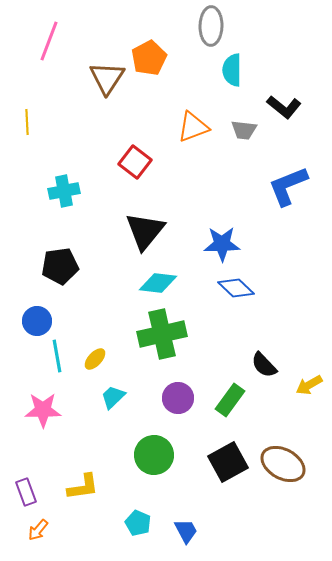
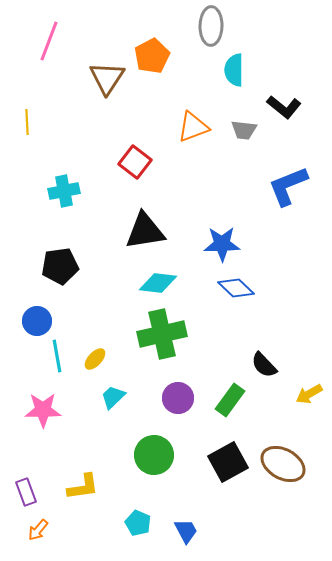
orange pentagon: moved 3 px right, 2 px up
cyan semicircle: moved 2 px right
black triangle: rotated 42 degrees clockwise
yellow arrow: moved 9 px down
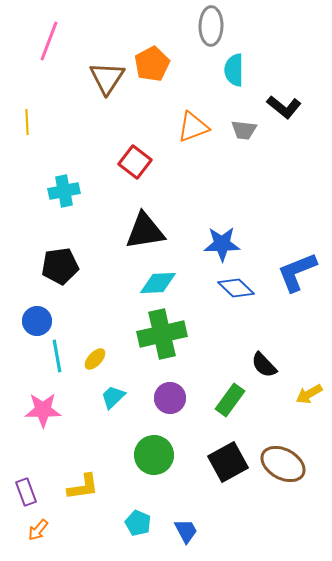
orange pentagon: moved 8 px down
blue L-shape: moved 9 px right, 86 px down
cyan diamond: rotated 9 degrees counterclockwise
purple circle: moved 8 px left
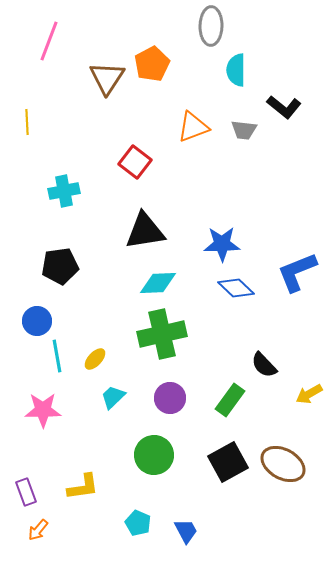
cyan semicircle: moved 2 px right
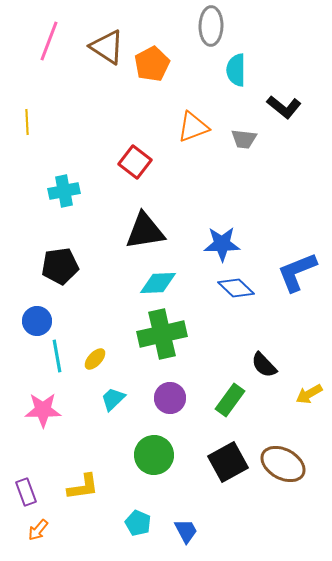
brown triangle: moved 31 px up; rotated 30 degrees counterclockwise
gray trapezoid: moved 9 px down
cyan trapezoid: moved 2 px down
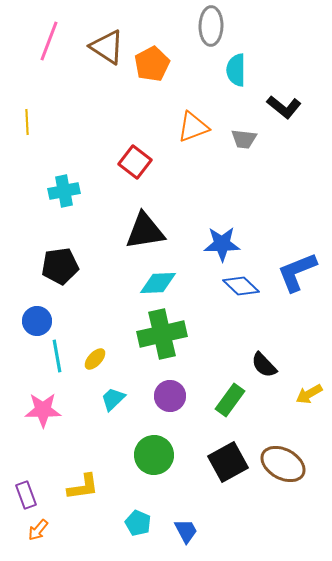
blue diamond: moved 5 px right, 2 px up
purple circle: moved 2 px up
purple rectangle: moved 3 px down
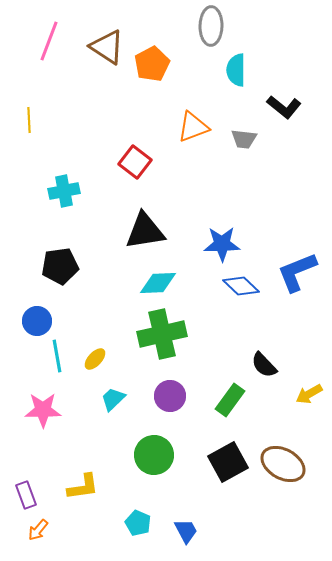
yellow line: moved 2 px right, 2 px up
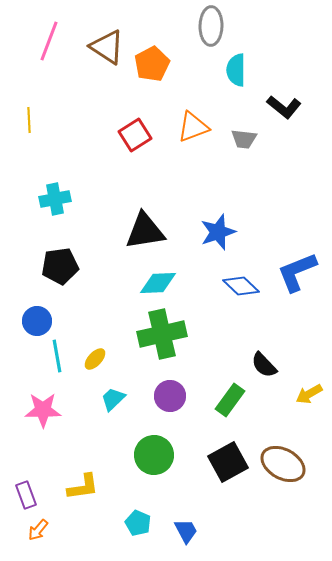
red square: moved 27 px up; rotated 20 degrees clockwise
cyan cross: moved 9 px left, 8 px down
blue star: moved 4 px left, 12 px up; rotated 18 degrees counterclockwise
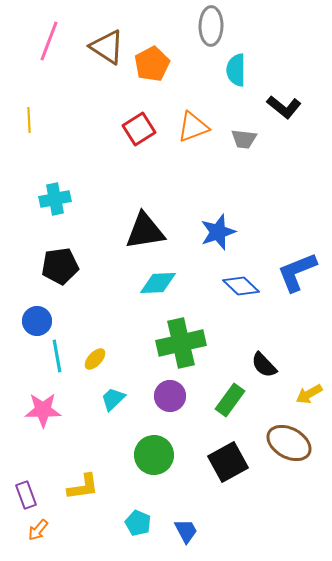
red square: moved 4 px right, 6 px up
green cross: moved 19 px right, 9 px down
brown ellipse: moved 6 px right, 21 px up
